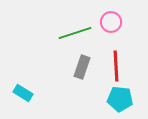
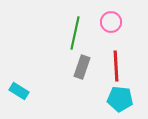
green line: rotated 60 degrees counterclockwise
cyan rectangle: moved 4 px left, 2 px up
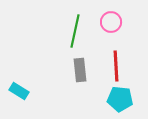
green line: moved 2 px up
gray rectangle: moved 2 px left, 3 px down; rotated 25 degrees counterclockwise
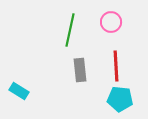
green line: moved 5 px left, 1 px up
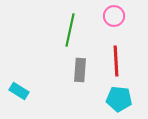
pink circle: moved 3 px right, 6 px up
red line: moved 5 px up
gray rectangle: rotated 10 degrees clockwise
cyan pentagon: moved 1 px left
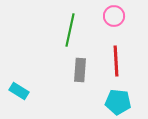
cyan pentagon: moved 1 px left, 3 px down
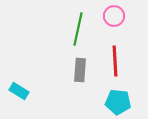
green line: moved 8 px right, 1 px up
red line: moved 1 px left
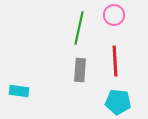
pink circle: moved 1 px up
green line: moved 1 px right, 1 px up
cyan rectangle: rotated 24 degrees counterclockwise
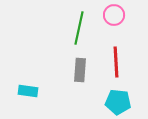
red line: moved 1 px right, 1 px down
cyan rectangle: moved 9 px right
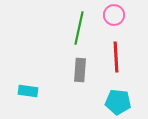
red line: moved 5 px up
